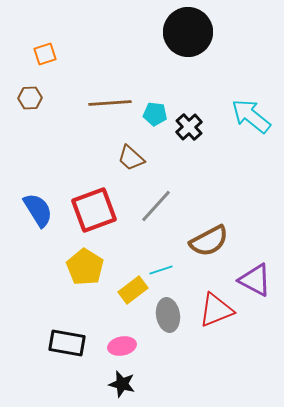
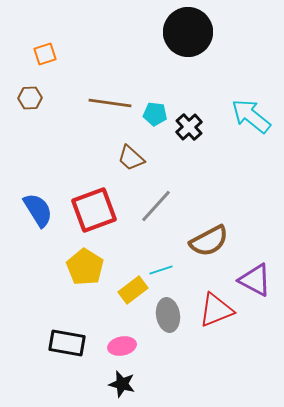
brown line: rotated 12 degrees clockwise
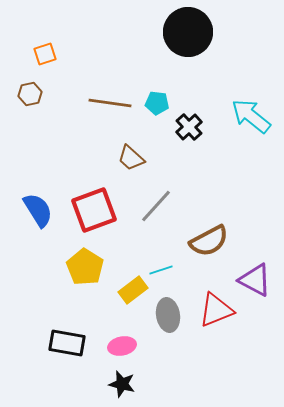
brown hexagon: moved 4 px up; rotated 10 degrees counterclockwise
cyan pentagon: moved 2 px right, 11 px up
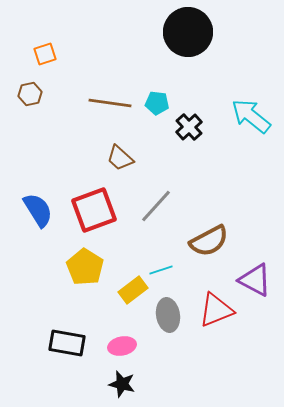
brown trapezoid: moved 11 px left
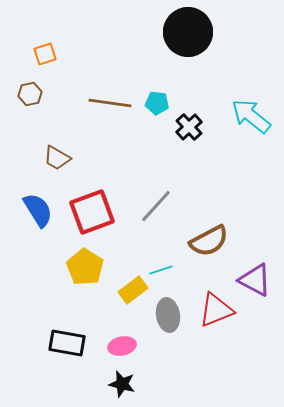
brown trapezoid: moved 63 px left; rotated 12 degrees counterclockwise
red square: moved 2 px left, 2 px down
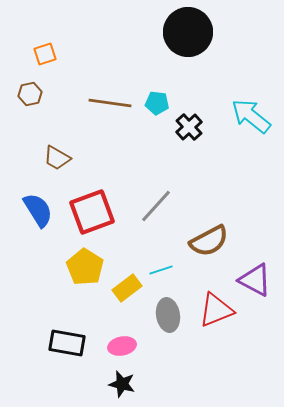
yellow rectangle: moved 6 px left, 2 px up
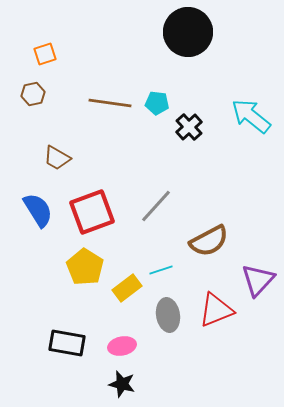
brown hexagon: moved 3 px right
purple triangle: moved 3 px right; rotated 45 degrees clockwise
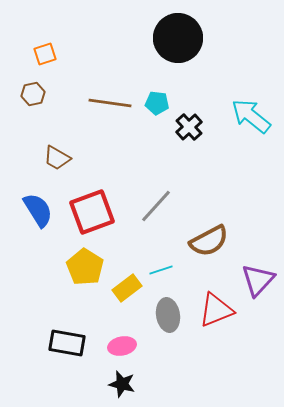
black circle: moved 10 px left, 6 px down
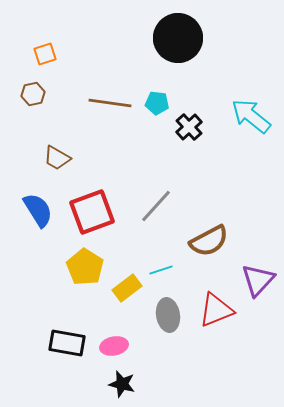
pink ellipse: moved 8 px left
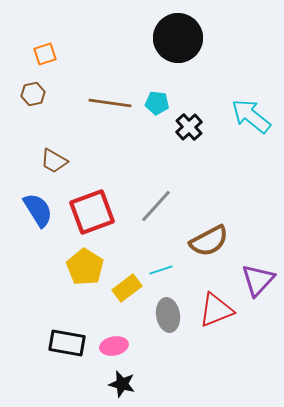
brown trapezoid: moved 3 px left, 3 px down
